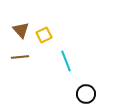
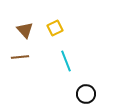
brown triangle: moved 4 px right
yellow square: moved 11 px right, 7 px up
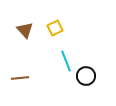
brown line: moved 21 px down
black circle: moved 18 px up
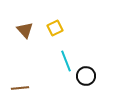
brown line: moved 10 px down
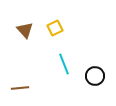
cyan line: moved 2 px left, 3 px down
black circle: moved 9 px right
